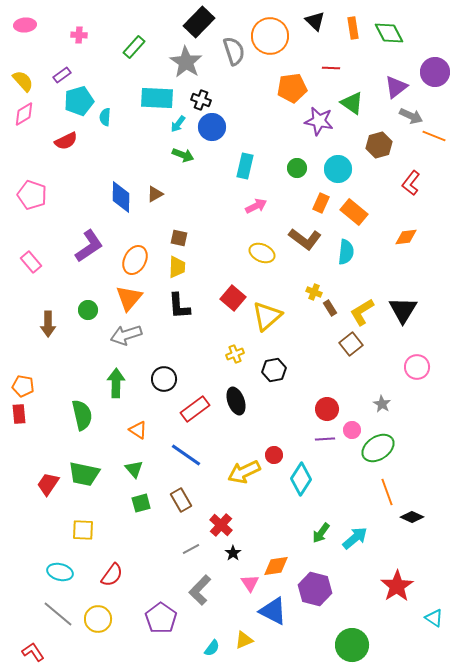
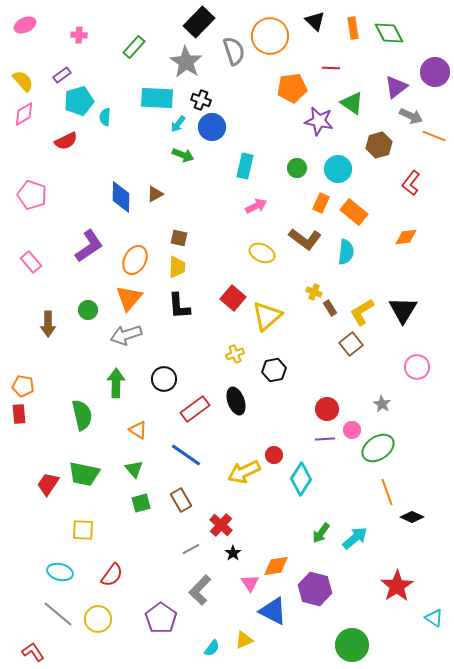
pink ellipse at (25, 25): rotated 20 degrees counterclockwise
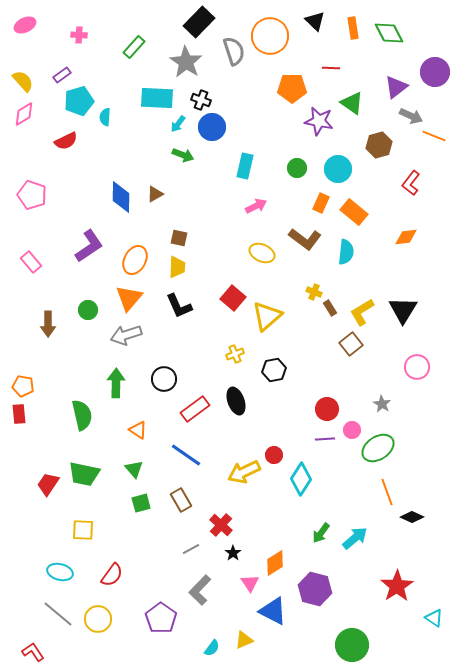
orange pentagon at (292, 88): rotated 8 degrees clockwise
black L-shape at (179, 306): rotated 20 degrees counterclockwise
orange diamond at (276, 566): moved 1 px left, 3 px up; rotated 24 degrees counterclockwise
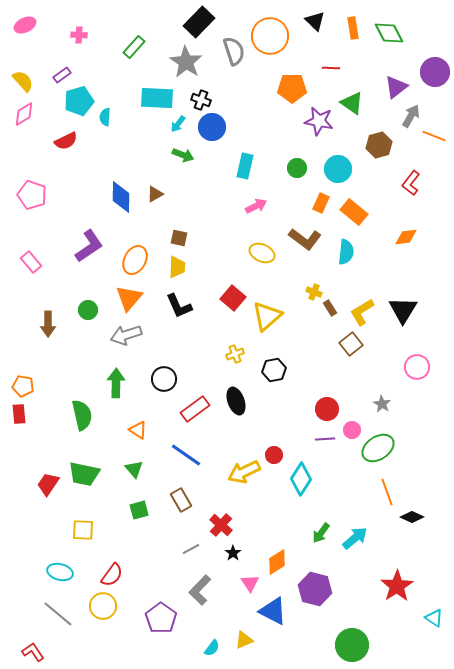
gray arrow at (411, 116): rotated 85 degrees counterclockwise
green square at (141, 503): moved 2 px left, 7 px down
orange diamond at (275, 563): moved 2 px right, 1 px up
yellow circle at (98, 619): moved 5 px right, 13 px up
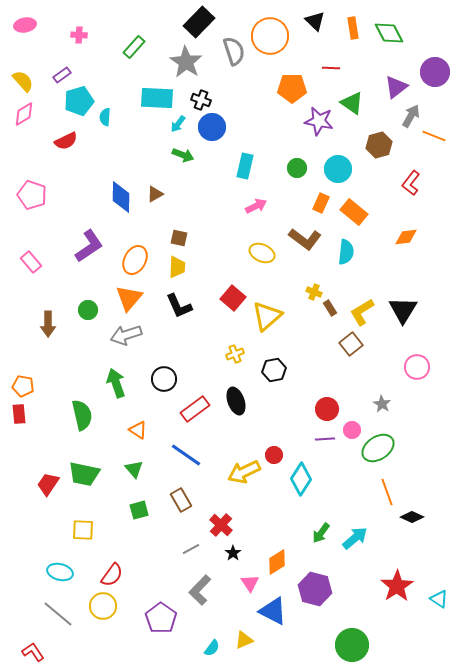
pink ellipse at (25, 25): rotated 15 degrees clockwise
green arrow at (116, 383): rotated 20 degrees counterclockwise
cyan triangle at (434, 618): moved 5 px right, 19 px up
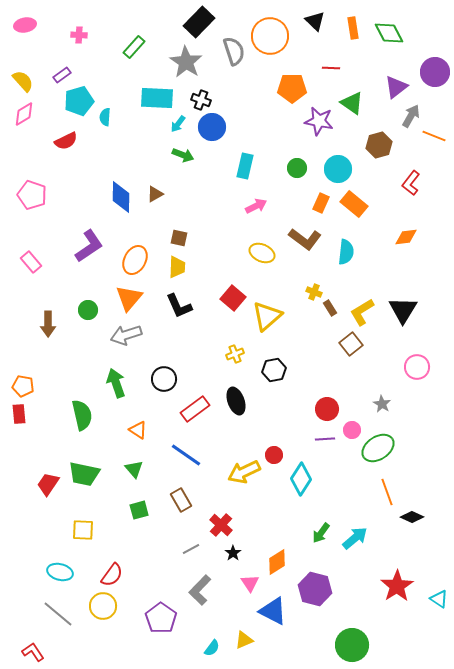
orange rectangle at (354, 212): moved 8 px up
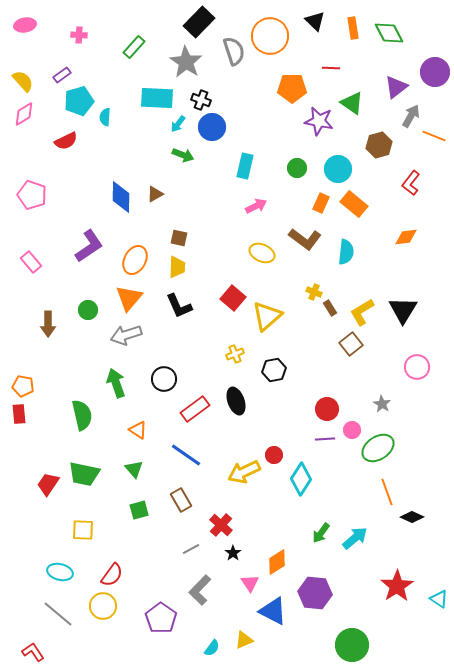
purple hexagon at (315, 589): moved 4 px down; rotated 8 degrees counterclockwise
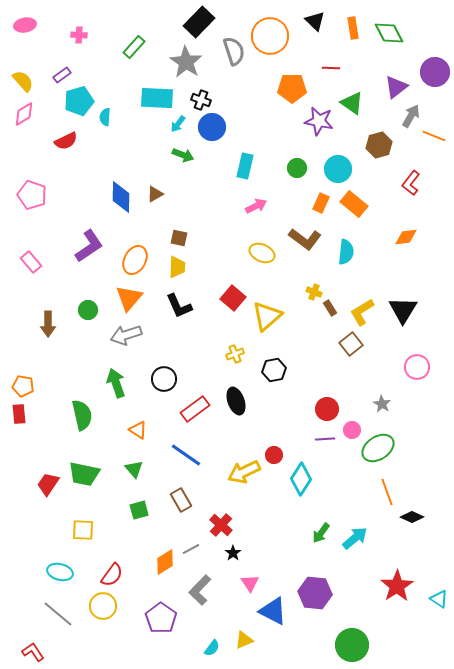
orange diamond at (277, 562): moved 112 px left
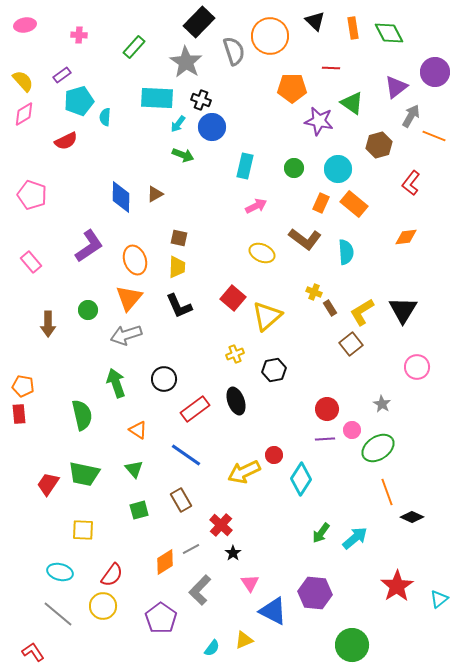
green circle at (297, 168): moved 3 px left
cyan semicircle at (346, 252): rotated 10 degrees counterclockwise
orange ellipse at (135, 260): rotated 48 degrees counterclockwise
cyan triangle at (439, 599): rotated 48 degrees clockwise
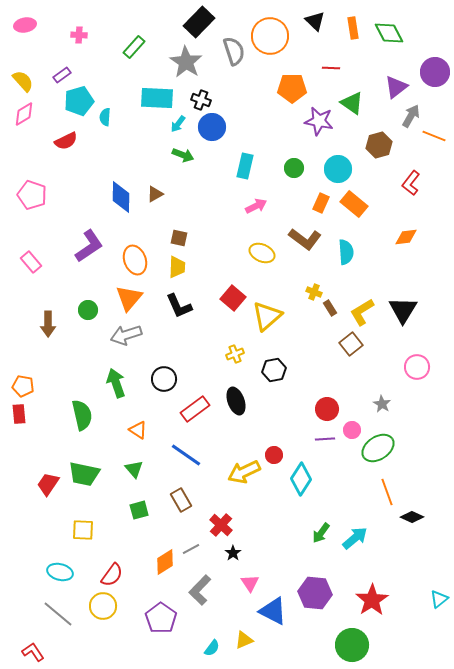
red star at (397, 586): moved 25 px left, 14 px down
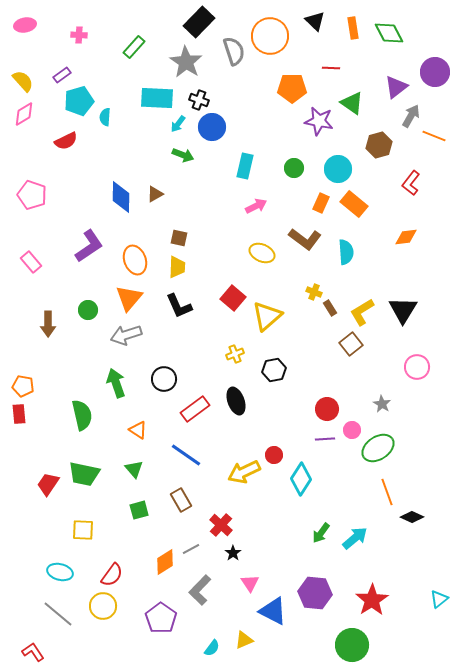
black cross at (201, 100): moved 2 px left
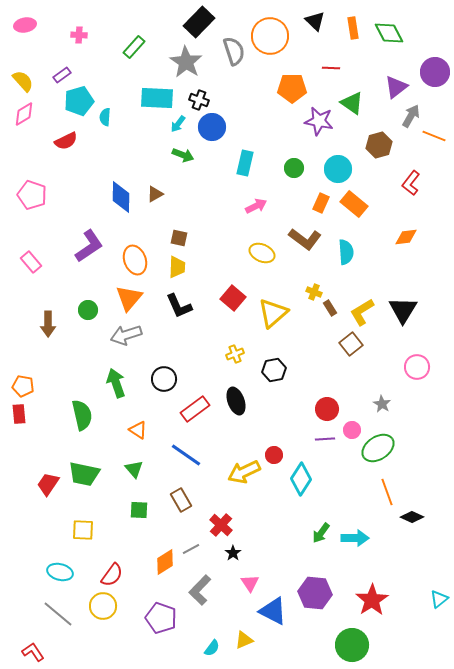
cyan rectangle at (245, 166): moved 3 px up
yellow triangle at (267, 316): moved 6 px right, 3 px up
green square at (139, 510): rotated 18 degrees clockwise
cyan arrow at (355, 538): rotated 40 degrees clockwise
purple pentagon at (161, 618): rotated 16 degrees counterclockwise
